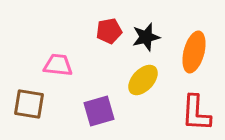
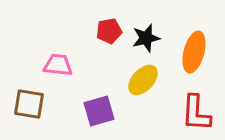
black star: moved 1 px down
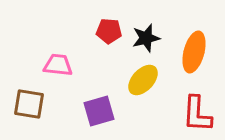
red pentagon: rotated 15 degrees clockwise
red L-shape: moved 1 px right, 1 px down
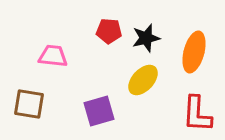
pink trapezoid: moved 5 px left, 9 px up
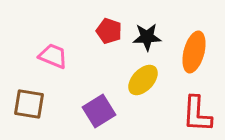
red pentagon: rotated 15 degrees clockwise
black star: moved 1 px right, 1 px up; rotated 12 degrees clockwise
pink trapezoid: rotated 16 degrees clockwise
purple square: rotated 16 degrees counterclockwise
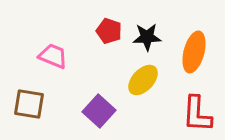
purple square: rotated 16 degrees counterclockwise
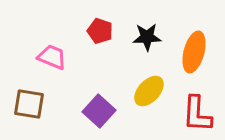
red pentagon: moved 9 px left
pink trapezoid: moved 1 px left, 1 px down
yellow ellipse: moved 6 px right, 11 px down
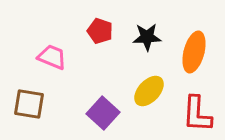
purple square: moved 4 px right, 2 px down
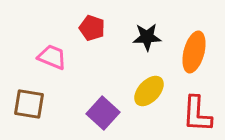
red pentagon: moved 8 px left, 3 px up
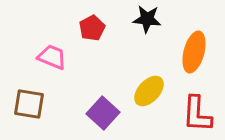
red pentagon: rotated 25 degrees clockwise
black star: moved 18 px up; rotated 8 degrees clockwise
